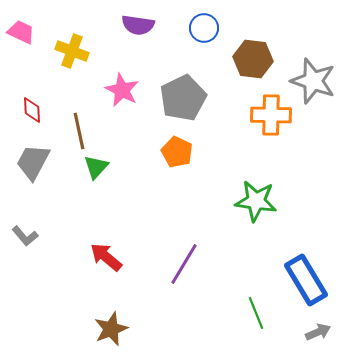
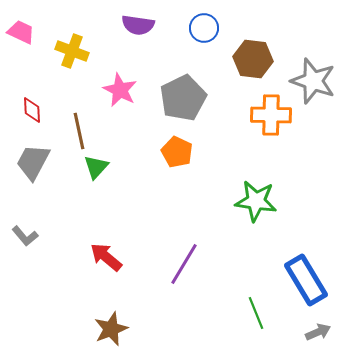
pink star: moved 2 px left
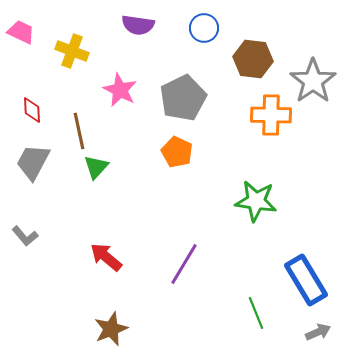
gray star: rotated 18 degrees clockwise
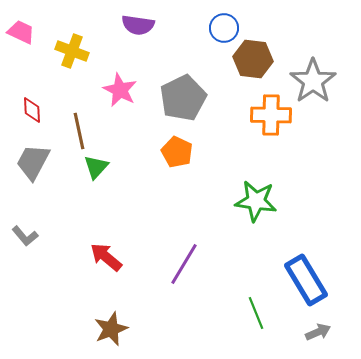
blue circle: moved 20 px right
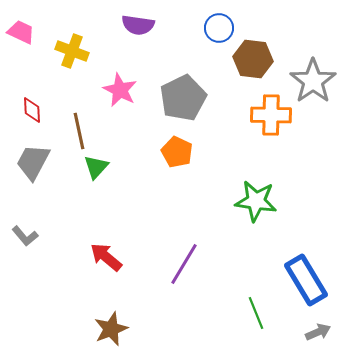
blue circle: moved 5 px left
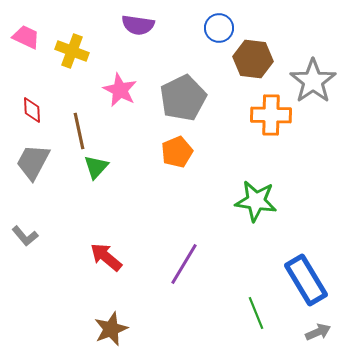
pink trapezoid: moved 5 px right, 5 px down
orange pentagon: rotated 24 degrees clockwise
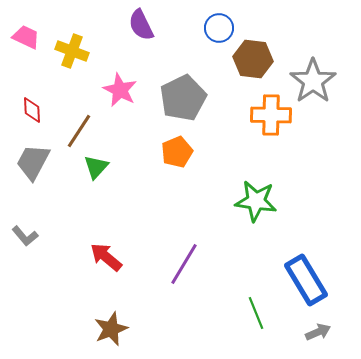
purple semicircle: moved 3 px right; rotated 56 degrees clockwise
brown line: rotated 45 degrees clockwise
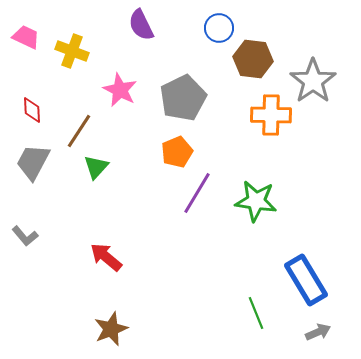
purple line: moved 13 px right, 71 px up
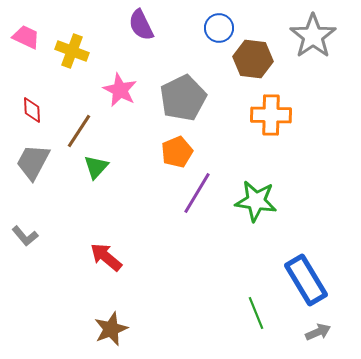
gray star: moved 45 px up
